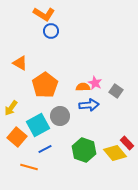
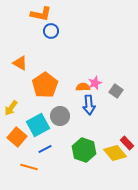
orange L-shape: moved 3 px left; rotated 20 degrees counterclockwise
pink star: rotated 24 degrees clockwise
blue arrow: rotated 90 degrees clockwise
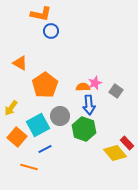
green hexagon: moved 21 px up
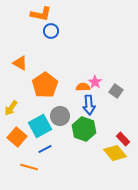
pink star: moved 1 px up; rotated 16 degrees counterclockwise
cyan square: moved 2 px right, 1 px down
red rectangle: moved 4 px left, 4 px up
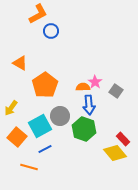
orange L-shape: moved 3 px left; rotated 40 degrees counterclockwise
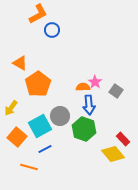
blue circle: moved 1 px right, 1 px up
orange pentagon: moved 7 px left, 1 px up
yellow diamond: moved 2 px left, 1 px down
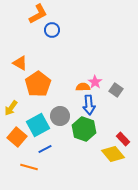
gray square: moved 1 px up
cyan square: moved 2 px left, 1 px up
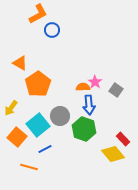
cyan square: rotated 10 degrees counterclockwise
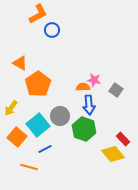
pink star: moved 1 px left, 2 px up; rotated 24 degrees counterclockwise
